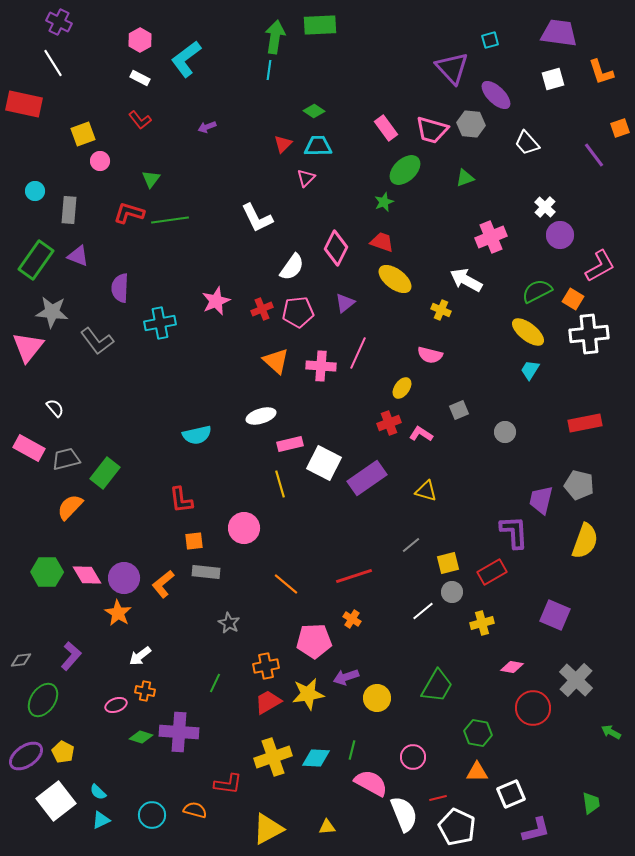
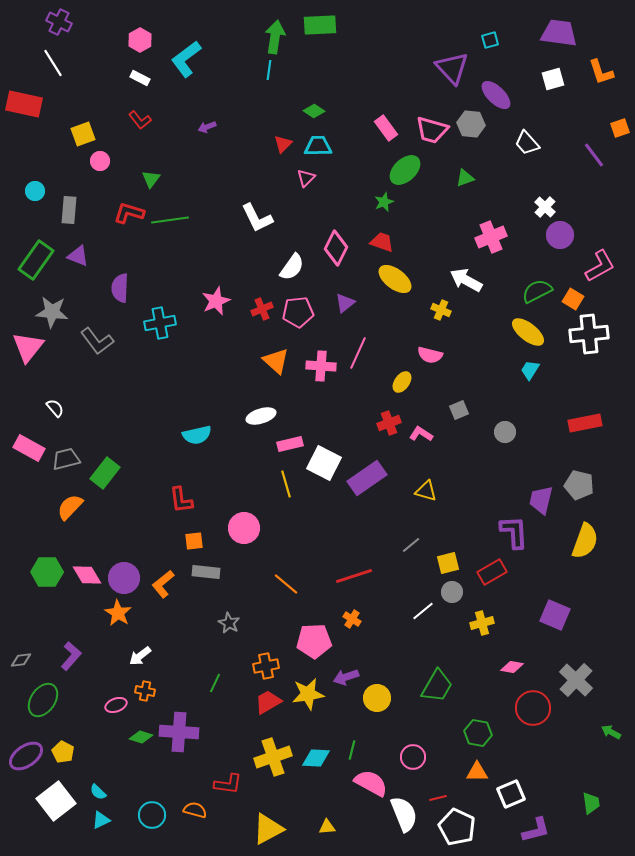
yellow ellipse at (402, 388): moved 6 px up
yellow line at (280, 484): moved 6 px right
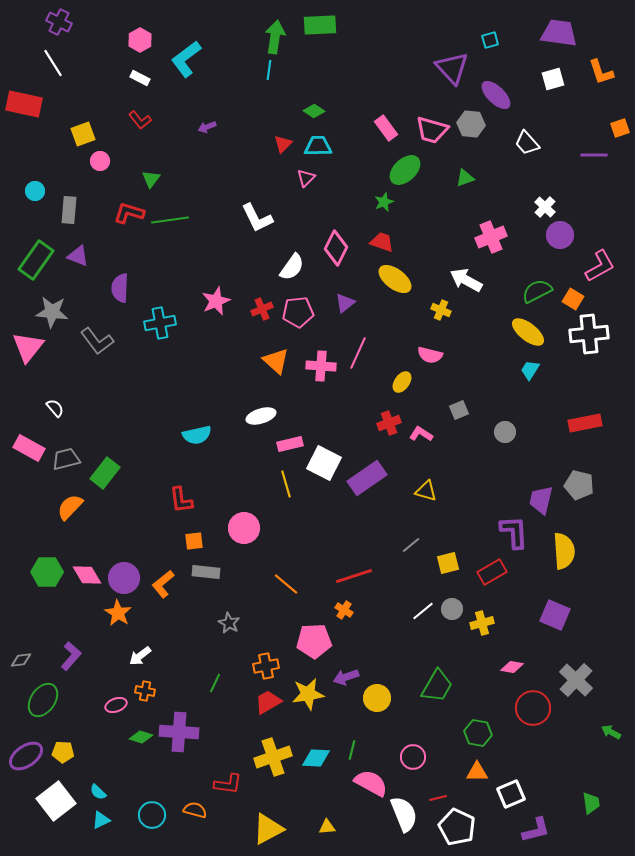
purple line at (594, 155): rotated 52 degrees counterclockwise
yellow semicircle at (585, 541): moved 21 px left, 10 px down; rotated 24 degrees counterclockwise
gray circle at (452, 592): moved 17 px down
orange cross at (352, 619): moved 8 px left, 9 px up
yellow pentagon at (63, 752): rotated 25 degrees counterclockwise
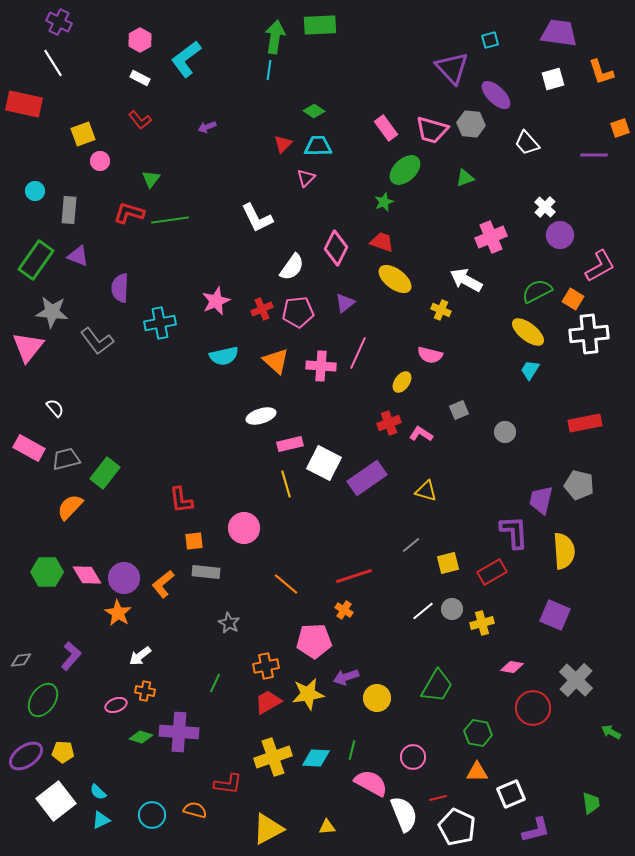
cyan semicircle at (197, 435): moved 27 px right, 79 px up
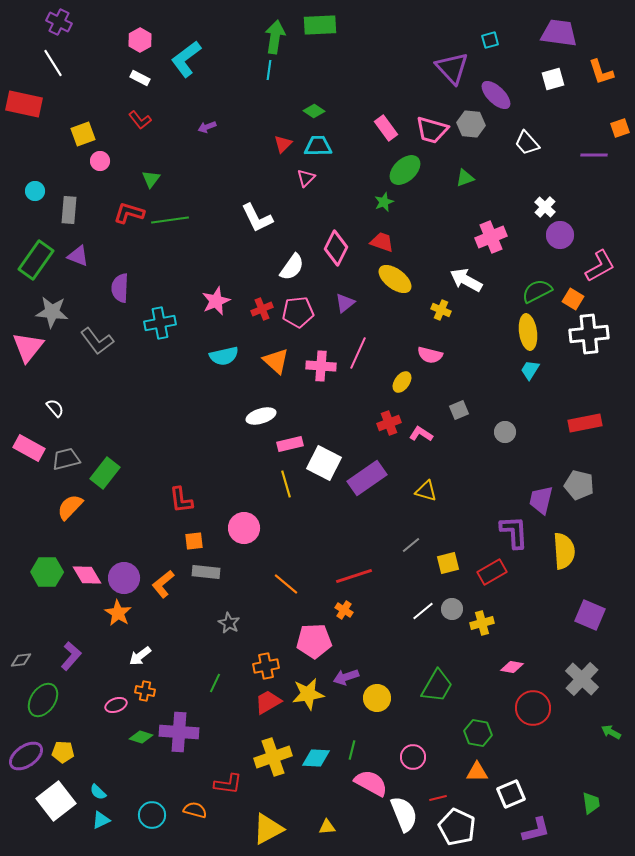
yellow ellipse at (528, 332): rotated 44 degrees clockwise
purple square at (555, 615): moved 35 px right
gray cross at (576, 680): moved 6 px right, 1 px up
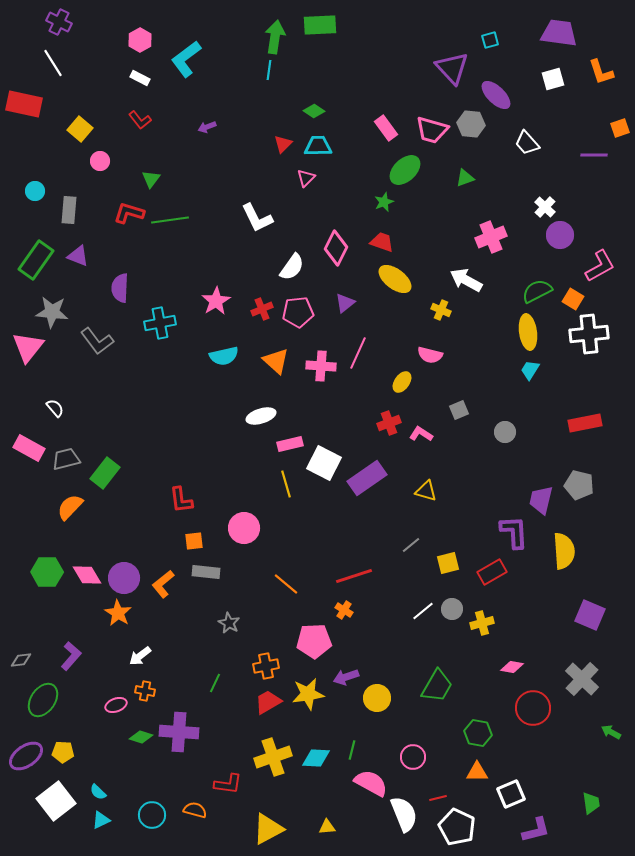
yellow square at (83, 134): moved 3 px left, 5 px up; rotated 30 degrees counterclockwise
pink star at (216, 301): rotated 8 degrees counterclockwise
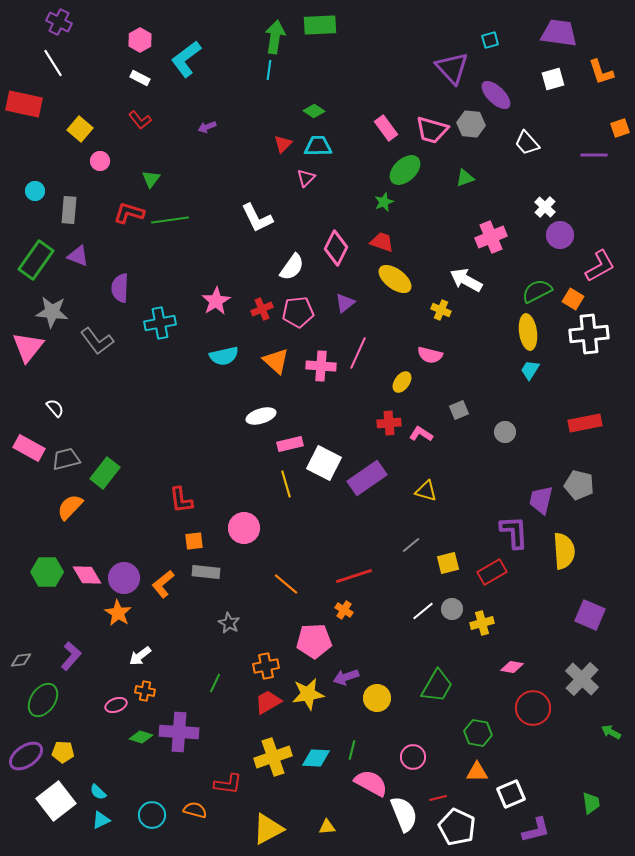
red cross at (389, 423): rotated 15 degrees clockwise
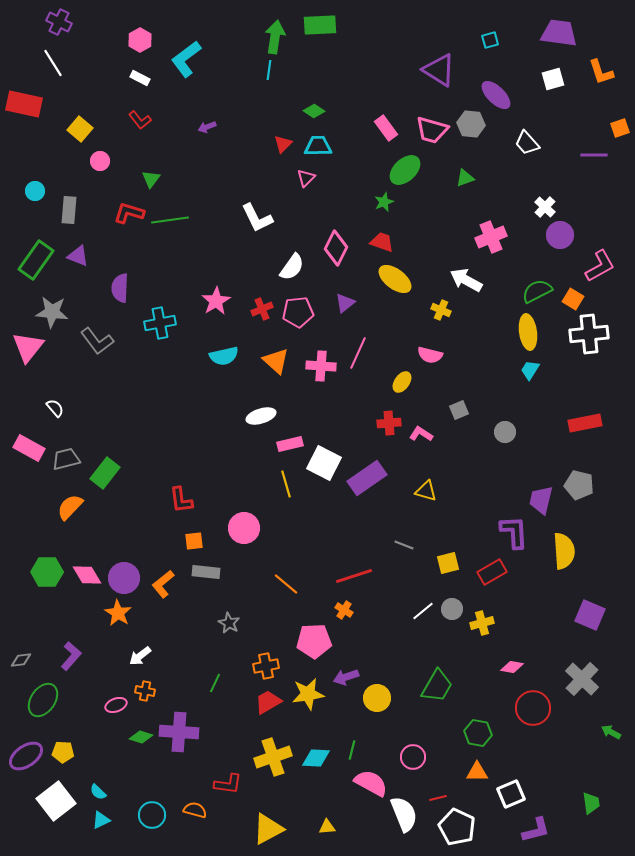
purple triangle at (452, 68): moved 13 px left, 2 px down; rotated 15 degrees counterclockwise
gray line at (411, 545): moved 7 px left; rotated 60 degrees clockwise
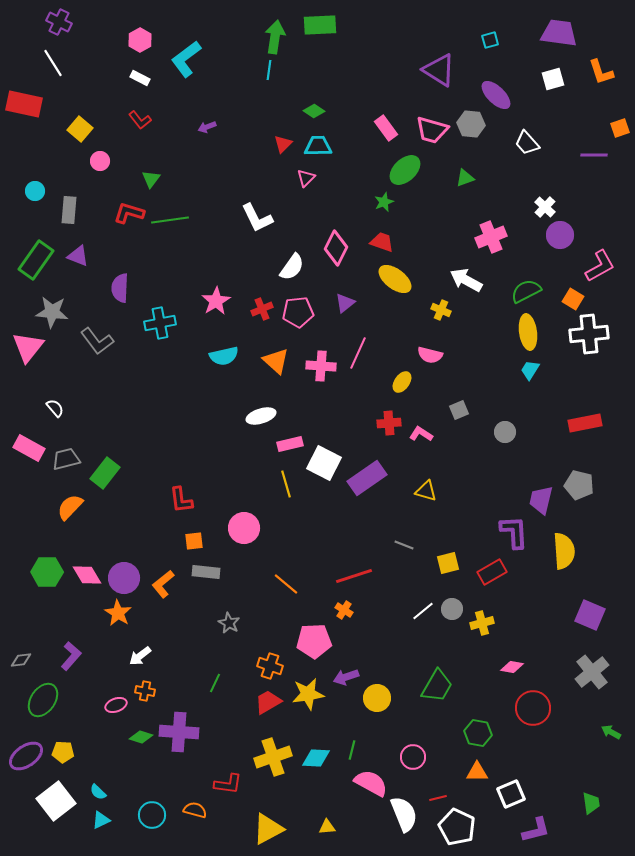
green semicircle at (537, 291): moved 11 px left
orange cross at (266, 666): moved 4 px right; rotated 30 degrees clockwise
gray cross at (582, 679): moved 10 px right, 7 px up; rotated 8 degrees clockwise
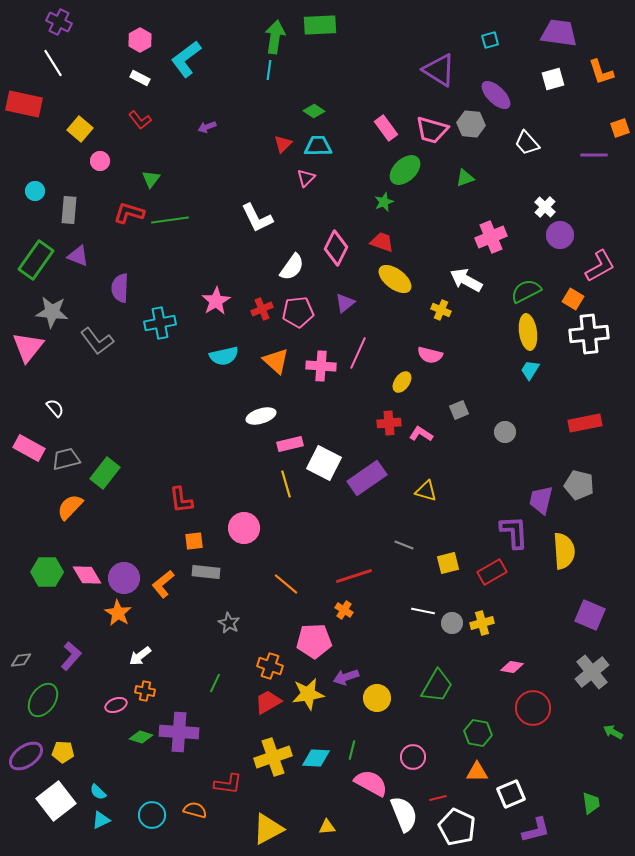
gray circle at (452, 609): moved 14 px down
white line at (423, 611): rotated 50 degrees clockwise
green arrow at (611, 732): moved 2 px right
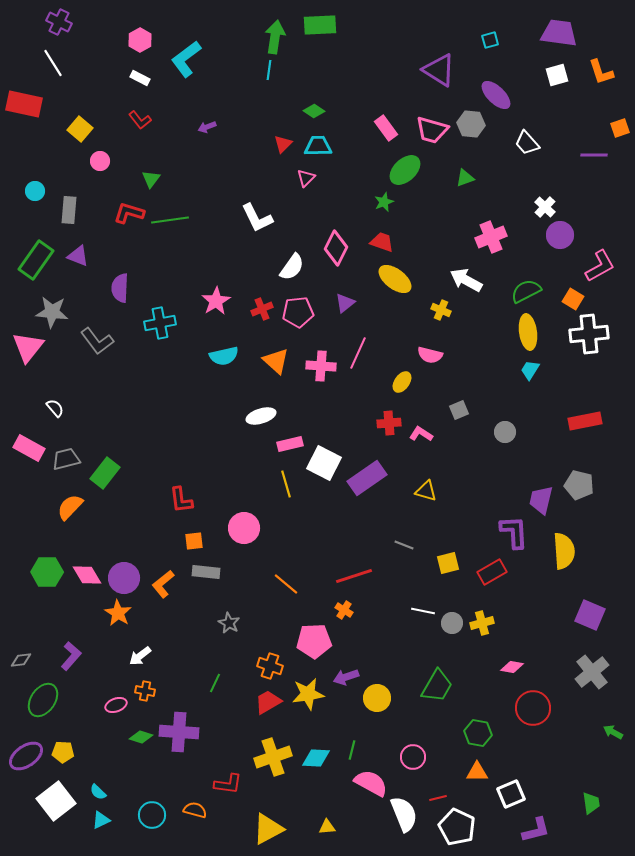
white square at (553, 79): moved 4 px right, 4 px up
red rectangle at (585, 423): moved 2 px up
